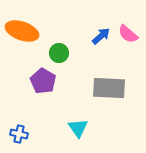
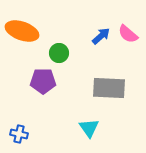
purple pentagon: rotated 30 degrees counterclockwise
cyan triangle: moved 11 px right
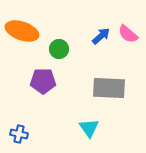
green circle: moved 4 px up
